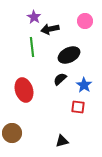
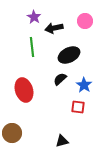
black arrow: moved 4 px right, 1 px up
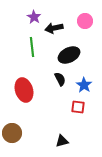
black semicircle: rotated 104 degrees clockwise
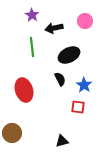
purple star: moved 2 px left, 2 px up
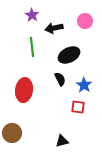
red ellipse: rotated 25 degrees clockwise
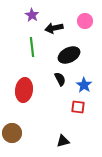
black triangle: moved 1 px right
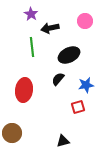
purple star: moved 1 px left, 1 px up
black arrow: moved 4 px left
black semicircle: moved 2 px left; rotated 112 degrees counterclockwise
blue star: moved 2 px right; rotated 28 degrees clockwise
red square: rotated 24 degrees counterclockwise
